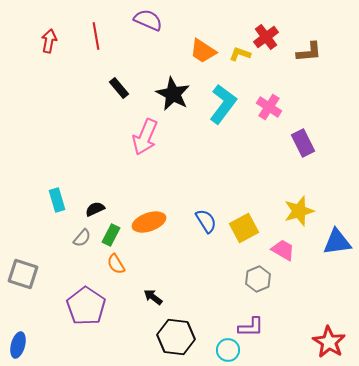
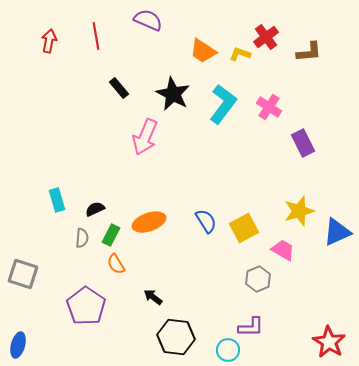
gray semicircle: rotated 36 degrees counterclockwise
blue triangle: moved 10 px up; rotated 16 degrees counterclockwise
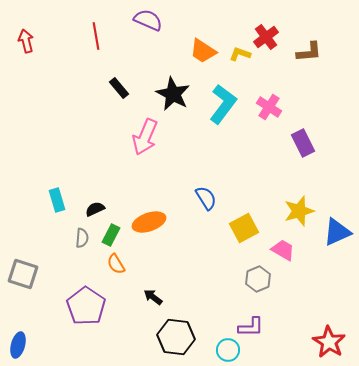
red arrow: moved 23 px left; rotated 25 degrees counterclockwise
blue semicircle: moved 23 px up
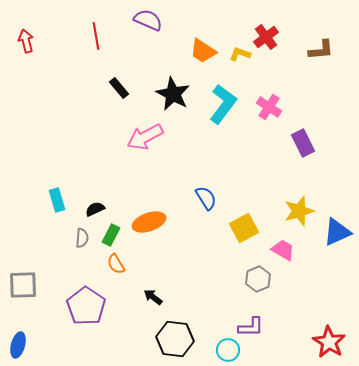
brown L-shape: moved 12 px right, 2 px up
pink arrow: rotated 39 degrees clockwise
gray square: moved 11 px down; rotated 20 degrees counterclockwise
black hexagon: moved 1 px left, 2 px down
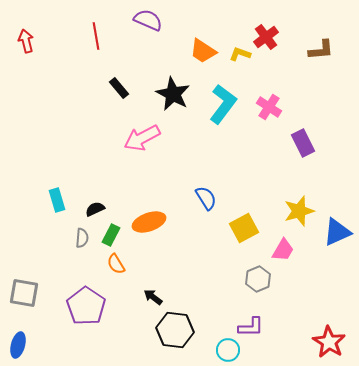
pink arrow: moved 3 px left, 1 px down
pink trapezoid: rotated 90 degrees clockwise
gray square: moved 1 px right, 8 px down; rotated 12 degrees clockwise
black hexagon: moved 9 px up
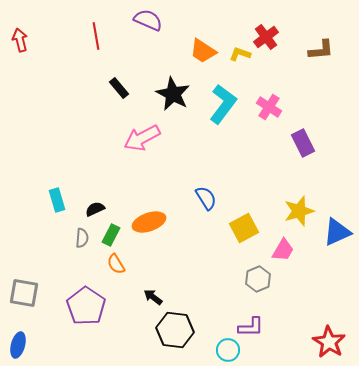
red arrow: moved 6 px left, 1 px up
